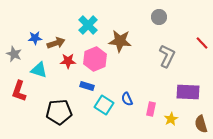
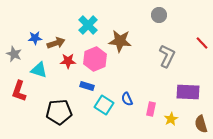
gray circle: moved 2 px up
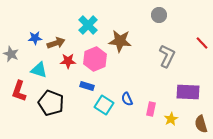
gray star: moved 3 px left
black pentagon: moved 8 px left, 9 px up; rotated 25 degrees clockwise
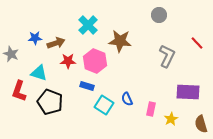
red line: moved 5 px left
pink hexagon: moved 2 px down; rotated 15 degrees counterclockwise
cyan triangle: moved 3 px down
black pentagon: moved 1 px left, 1 px up
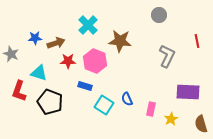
red line: moved 2 px up; rotated 32 degrees clockwise
blue rectangle: moved 2 px left
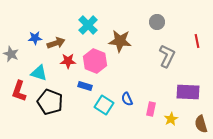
gray circle: moved 2 px left, 7 px down
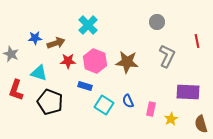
brown star: moved 7 px right, 21 px down
red L-shape: moved 3 px left, 1 px up
blue semicircle: moved 1 px right, 2 px down
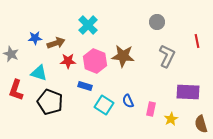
brown star: moved 4 px left, 6 px up
